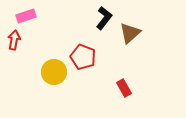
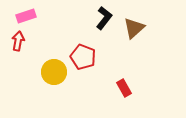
brown triangle: moved 4 px right, 5 px up
red arrow: moved 4 px right, 1 px down
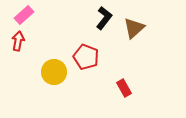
pink rectangle: moved 2 px left, 1 px up; rotated 24 degrees counterclockwise
red pentagon: moved 3 px right
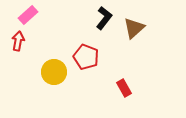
pink rectangle: moved 4 px right
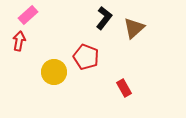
red arrow: moved 1 px right
